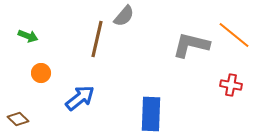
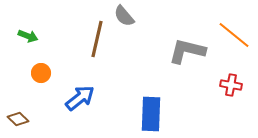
gray semicircle: rotated 100 degrees clockwise
gray L-shape: moved 4 px left, 6 px down
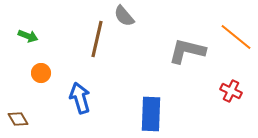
orange line: moved 2 px right, 2 px down
red cross: moved 6 px down; rotated 15 degrees clockwise
blue arrow: rotated 68 degrees counterclockwise
brown diamond: rotated 15 degrees clockwise
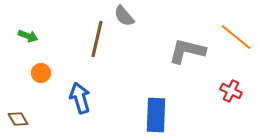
blue rectangle: moved 5 px right, 1 px down
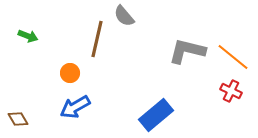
orange line: moved 3 px left, 20 px down
orange circle: moved 29 px right
blue arrow: moved 5 px left, 9 px down; rotated 104 degrees counterclockwise
blue rectangle: rotated 48 degrees clockwise
